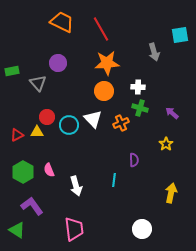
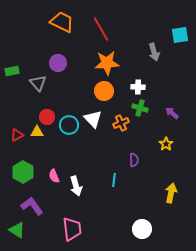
pink semicircle: moved 5 px right, 6 px down
pink trapezoid: moved 2 px left
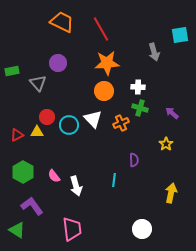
pink semicircle: rotated 16 degrees counterclockwise
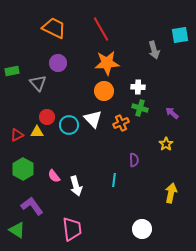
orange trapezoid: moved 8 px left, 6 px down
gray arrow: moved 2 px up
green hexagon: moved 3 px up
